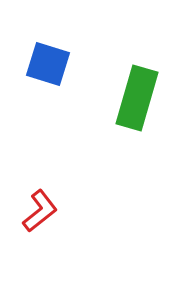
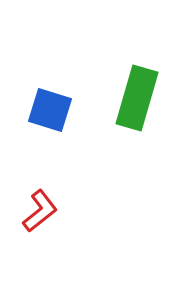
blue square: moved 2 px right, 46 px down
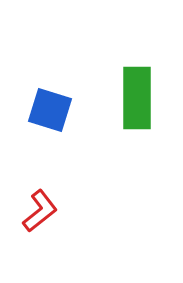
green rectangle: rotated 16 degrees counterclockwise
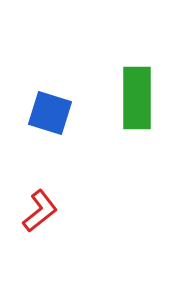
blue square: moved 3 px down
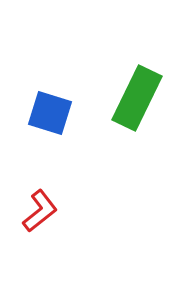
green rectangle: rotated 26 degrees clockwise
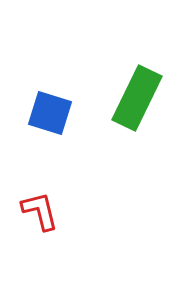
red L-shape: rotated 66 degrees counterclockwise
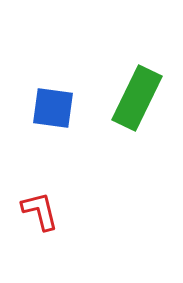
blue square: moved 3 px right, 5 px up; rotated 9 degrees counterclockwise
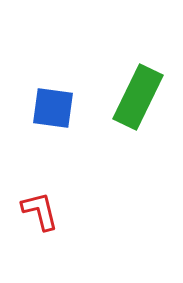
green rectangle: moved 1 px right, 1 px up
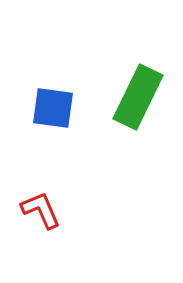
red L-shape: moved 1 px right, 1 px up; rotated 9 degrees counterclockwise
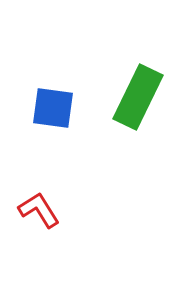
red L-shape: moved 2 px left; rotated 9 degrees counterclockwise
